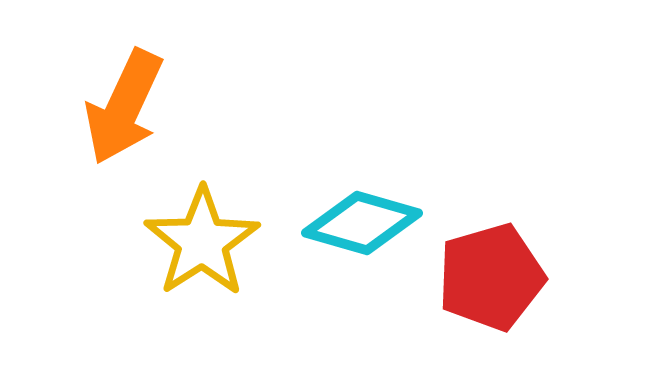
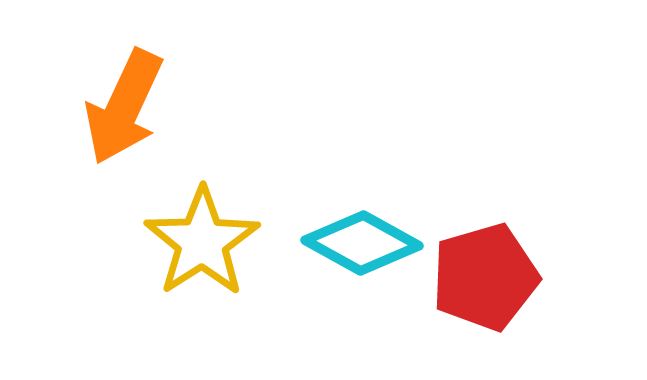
cyan diamond: moved 20 px down; rotated 13 degrees clockwise
red pentagon: moved 6 px left
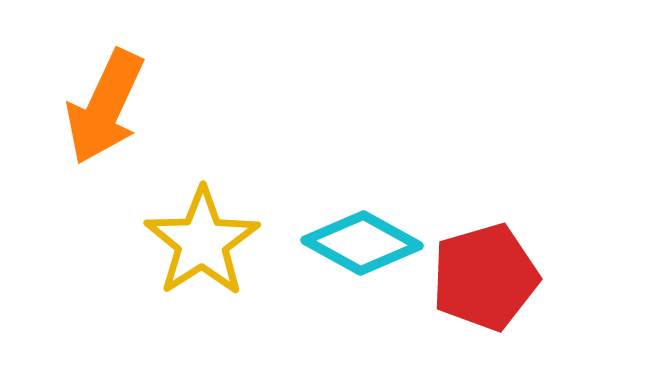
orange arrow: moved 19 px left
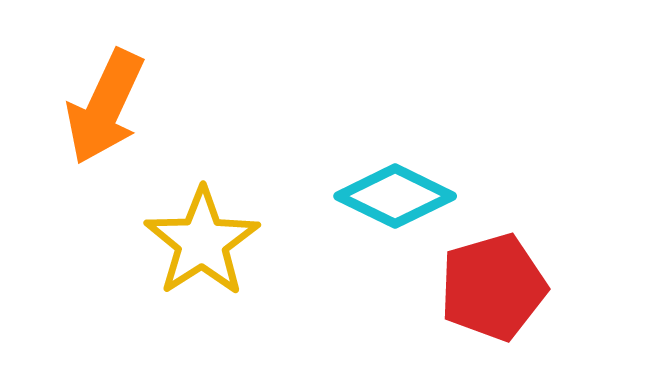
cyan diamond: moved 33 px right, 47 px up; rotated 3 degrees counterclockwise
red pentagon: moved 8 px right, 10 px down
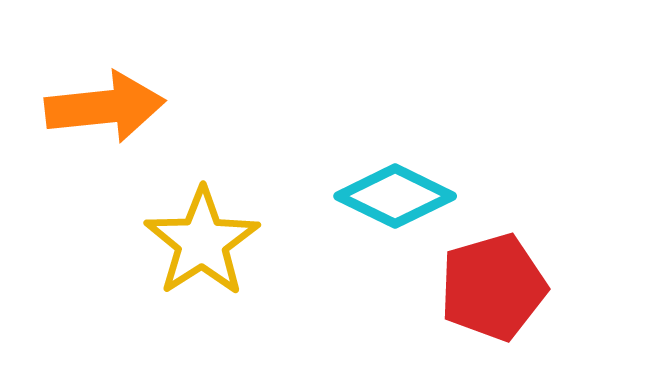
orange arrow: rotated 121 degrees counterclockwise
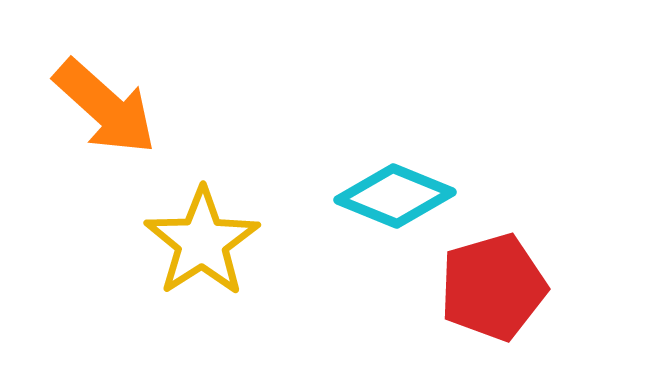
orange arrow: rotated 48 degrees clockwise
cyan diamond: rotated 4 degrees counterclockwise
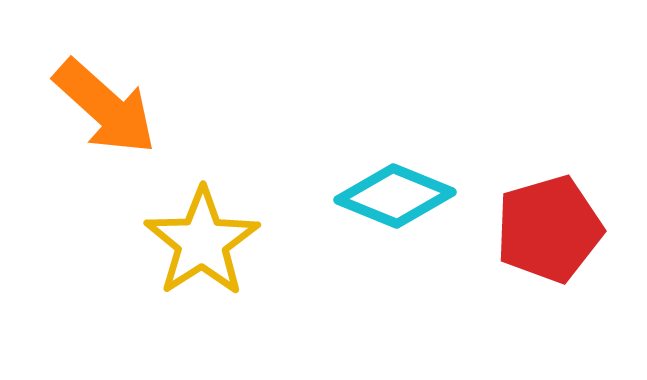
red pentagon: moved 56 px right, 58 px up
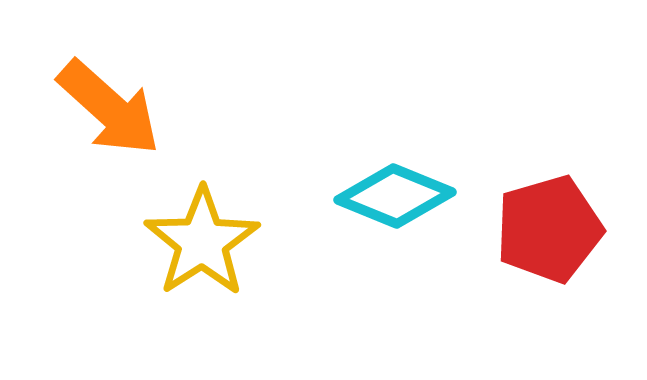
orange arrow: moved 4 px right, 1 px down
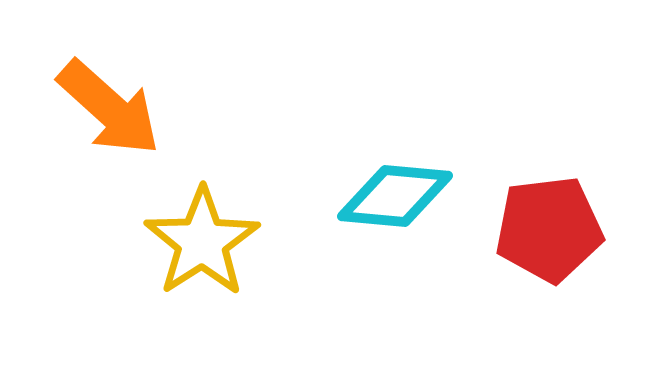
cyan diamond: rotated 17 degrees counterclockwise
red pentagon: rotated 9 degrees clockwise
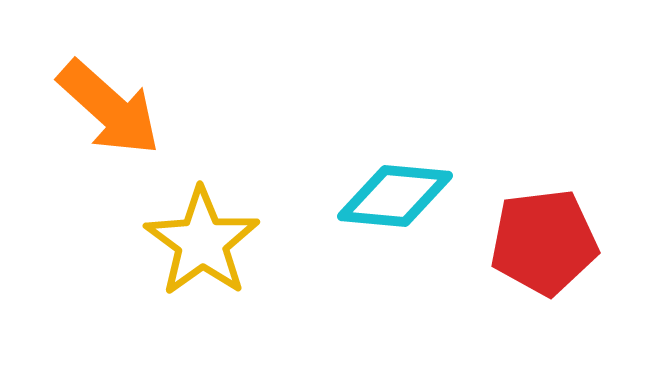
red pentagon: moved 5 px left, 13 px down
yellow star: rotated 3 degrees counterclockwise
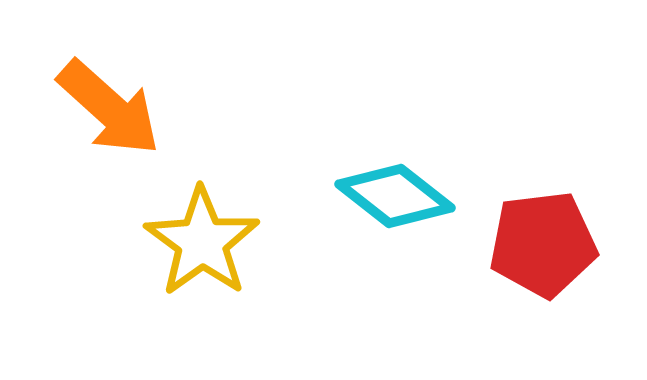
cyan diamond: rotated 33 degrees clockwise
red pentagon: moved 1 px left, 2 px down
